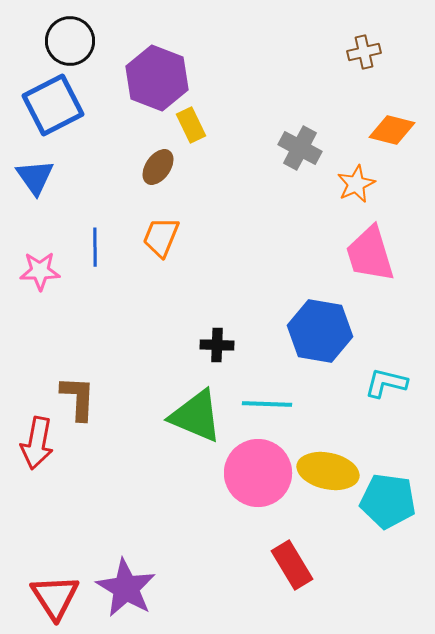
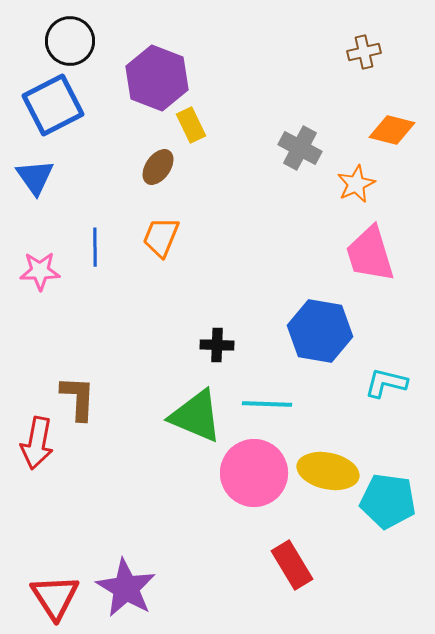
pink circle: moved 4 px left
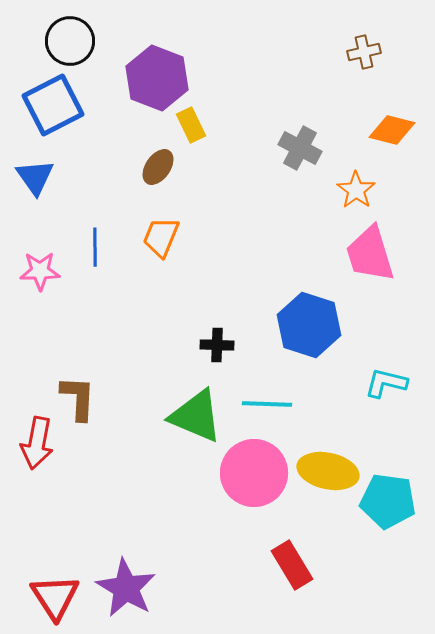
orange star: moved 6 px down; rotated 12 degrees counterclockwise
blue hexagon: moved 11 px left, 6 px up; rotated 8 degrees clockwise
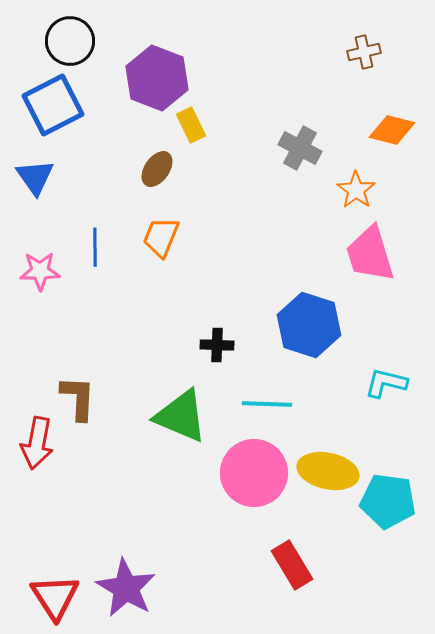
brown ellipse: moved 1 px left, 2 px down
green triangle: moved 15 px left
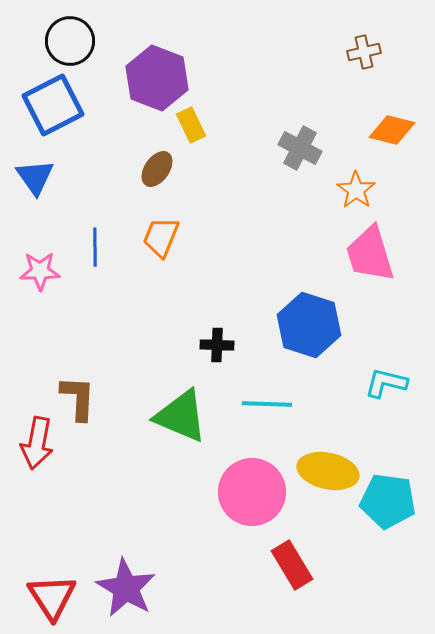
pink circle: moved 2 px left, 19 px down
red triangle: moved 3 px left
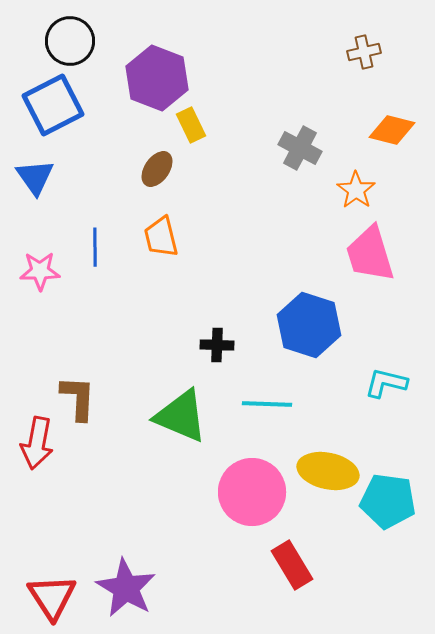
orange trapezoid: rotated 36 degrees counterclockwise
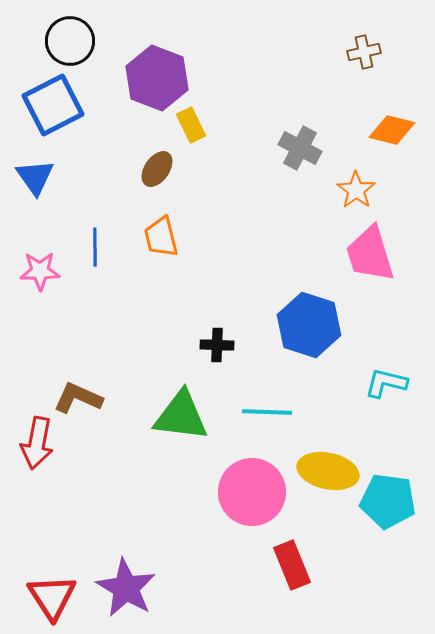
brown L-shape: rotated 69 degrees counterclockwise
cyan line: moved 8 px down
green triangle: rotated 16 degrees counterclockwise
red rectangle: rotated 9 degrees clockwise
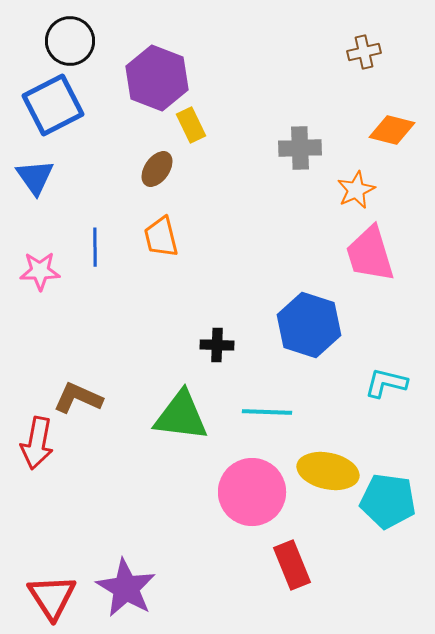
gray cross: rotated 30 degrees counterclockwise
orange star: rotated 12 degrees clockwise
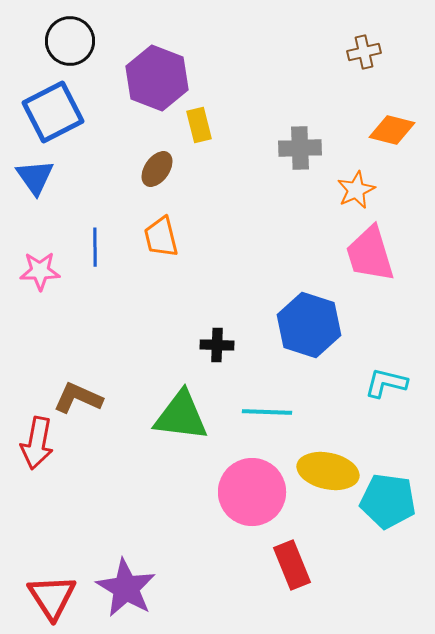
blue square: moved 7 px down
yellow rectangle: moved 8 px right; rotated 12 degrees clockwise
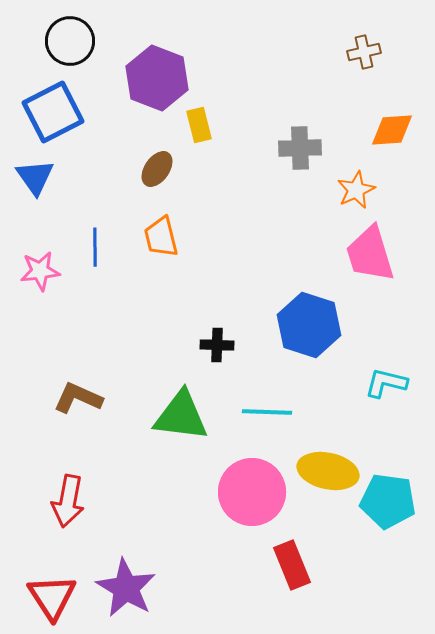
orange diamond: rotated 18 degrees counterclockwise
pink star: rotated 6 degrees counterclockwise
red arrow: moved 31 px right, 58 px down
